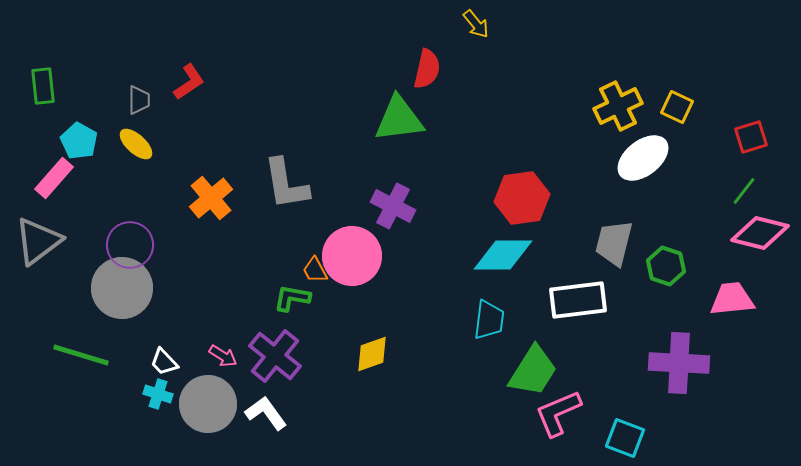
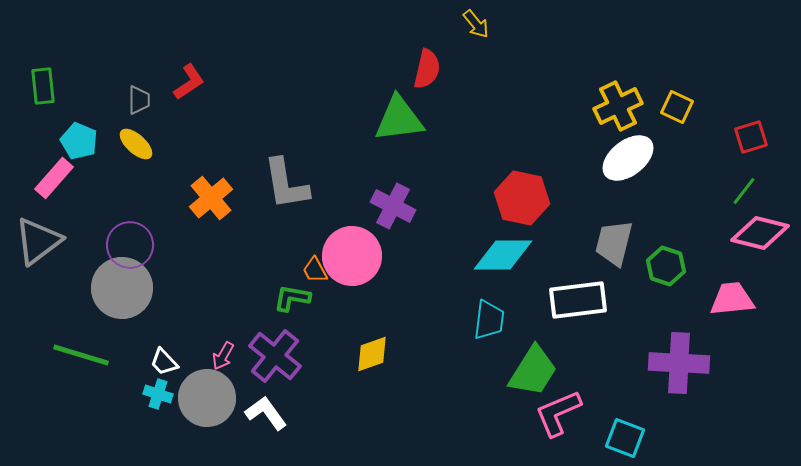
cyan pentagon at (79, 141): rotated 6 degrees counterclockwise
white ellipse at (643, 158): moved 15 px left
red hexagon at (522, 198): rotated 20 degrees clockwise
pink arrow at (223, 356): rotated 88 degrees clockwise
gray circle at (208, 404): moved 1 px left, 6 px up
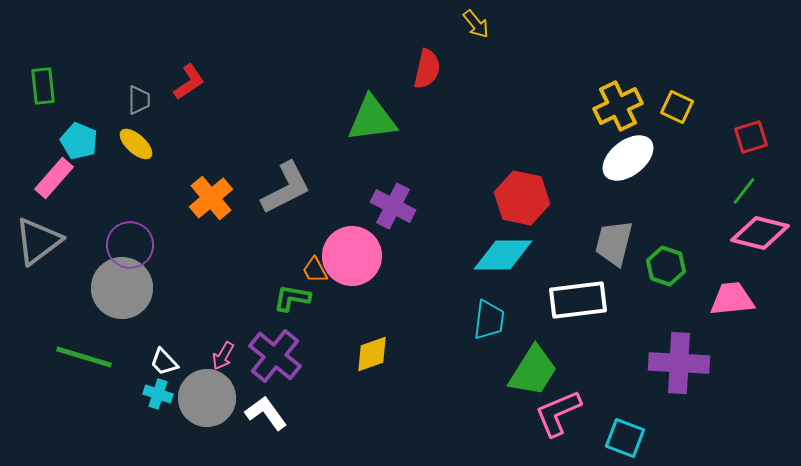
green triangle at (399, 119): moved 27 px left
gray L-shape at (286, 184): moved 4 px down; rotated 108 degrees counterclockwise
green line at (81, 355): moved 3 px right, 2 px down
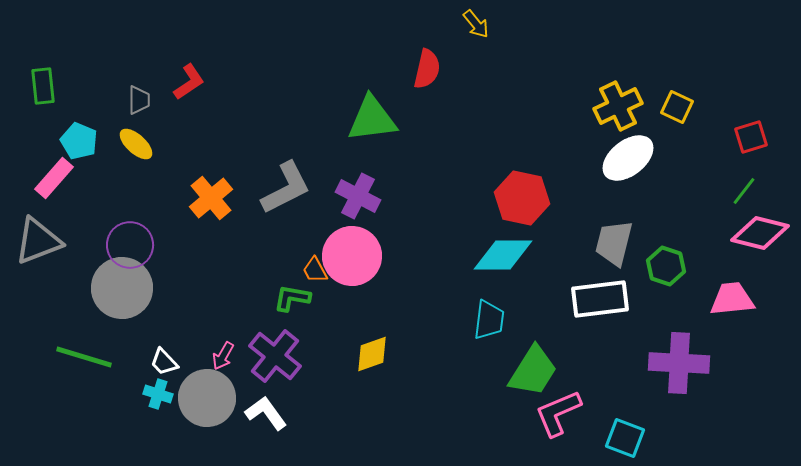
purple cross at (393, 206): moved 35 px left, 10 px up
gray triangle at (38, 241): rotated 16 degrees clockwise
white rectangle at (578, 300): moved 22 px right, 1 px up
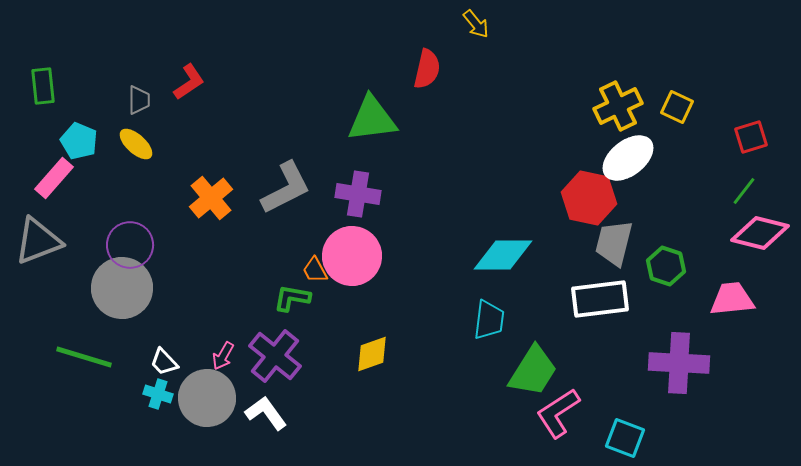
purple cross at (358, 196): moved 2 px up; rotated 18 degrees counterclockwise
red hexagon at (522, 198): moved 67 px right
pink L-shape at (558, 413): rotated 10 degrees counterclockwise
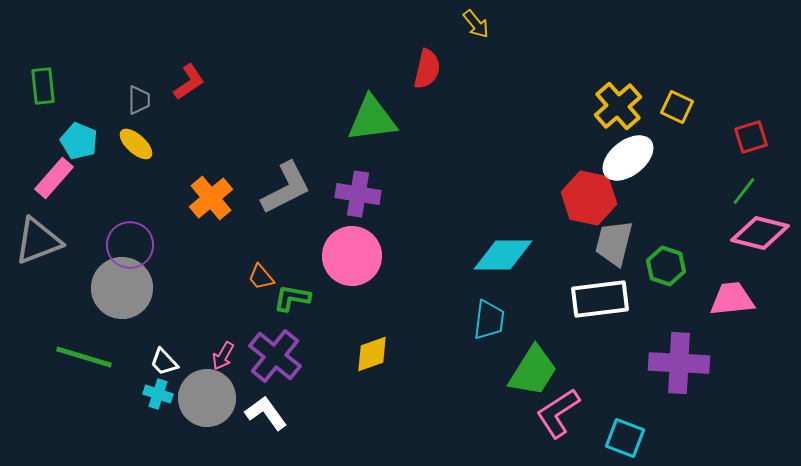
yellow cross at (618, 106): rotated 15 degrees counterclockwise
orange trapezoid at (315, 270): moved 54 px left, 7 px down; rotated 12 degrees counterclockwise
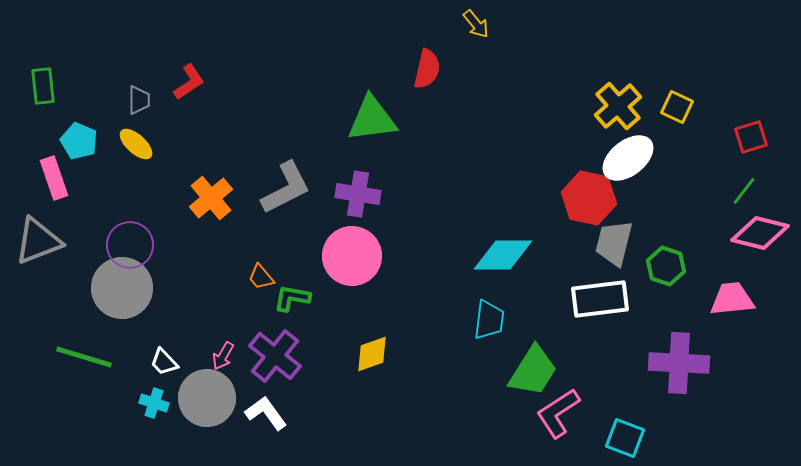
pink rectangle at (54, 178): rotated 60 degrees counterclockwise
cyan cross at (158, 394): moved 4 px left, 9 px down
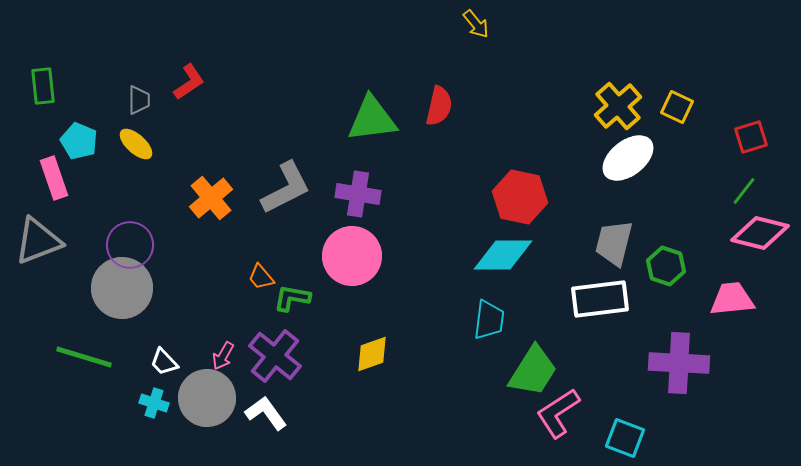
red semicircle at (427, 69): moved 12 px right, 37 px down
red hexagon at (589, 198): moved 69 px left, 1 px up
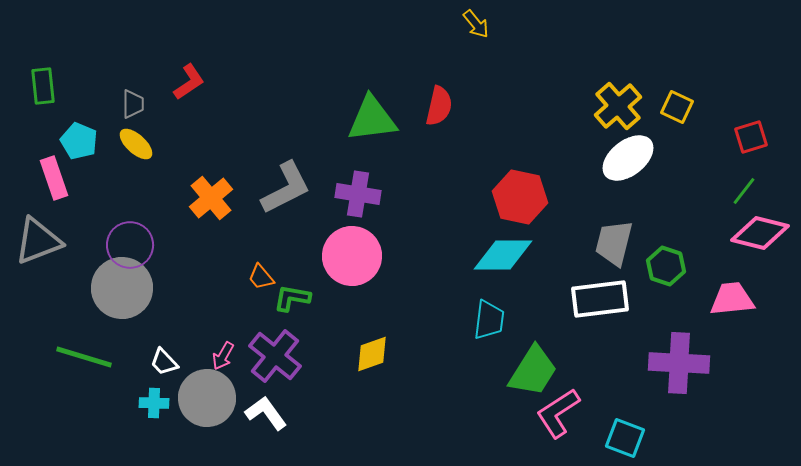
gray trapezoid at (139, 100): moved 6 px left, 4 px down
cyan cross at (154, 403): rotated 16 degrees counterclockwise
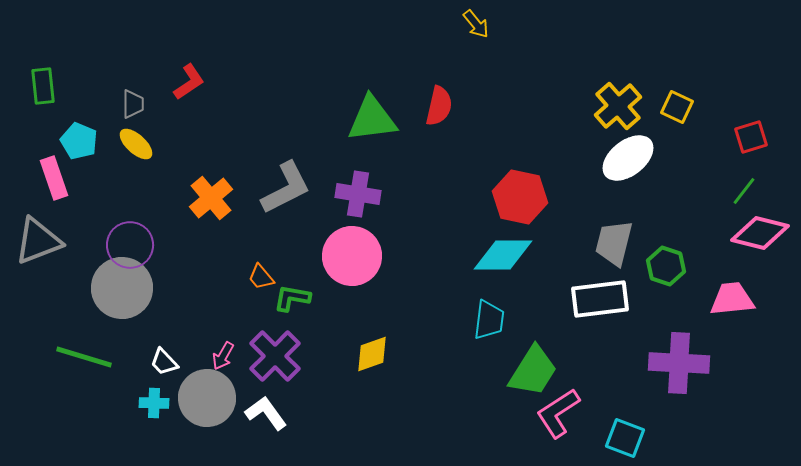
purple cross at (275, 356): rotated 6 degrees clockwise
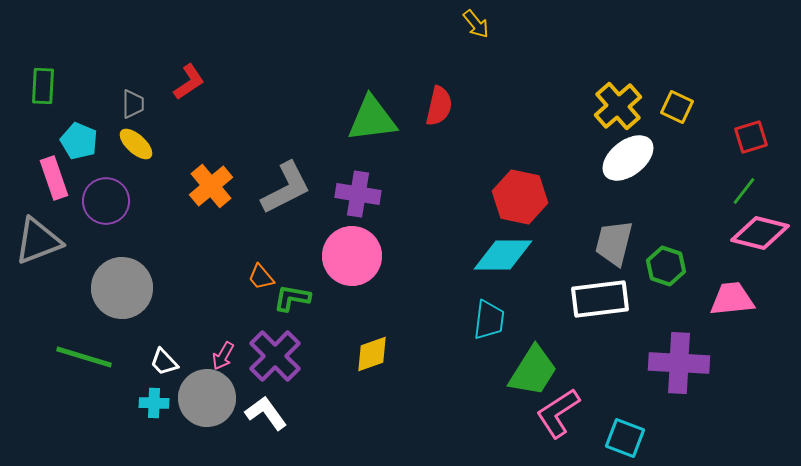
green rectangle at (43, 86): rotated 9 degrees clockwise
orange cross at (211, 198): moved 12 px up
purple circle at (130, 245): moved 24 px left, 44 px up
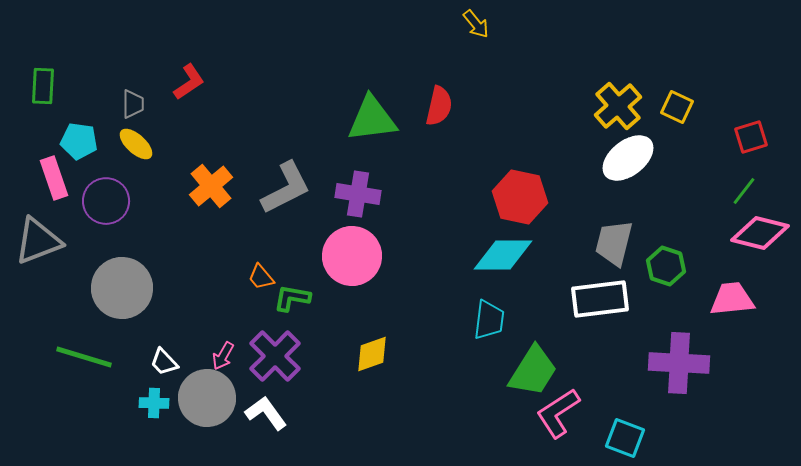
cyan pentagon at (79, 141): rotated 15 degrees counterclockwise
